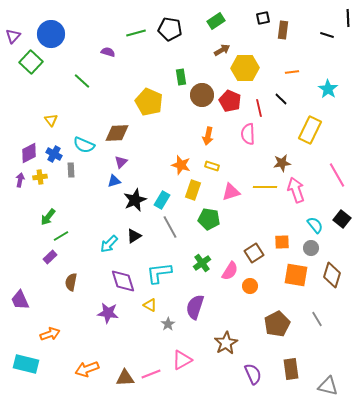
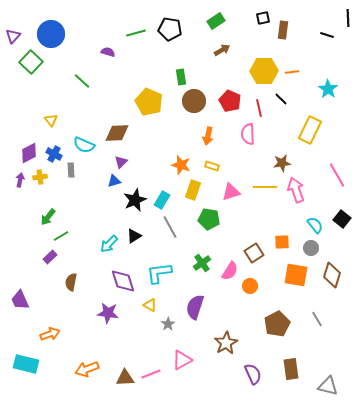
yellow hexagon at (245, 68): moved 19 px right, 3 px down
brown circle at (202, 95): moved 8 px left, 6 px down
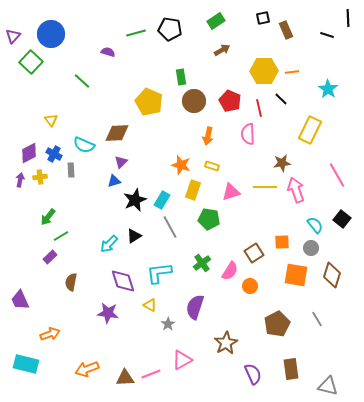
brown rectangle at (283, 30): moved 3 px right; rotated 30 degrees counterclockwise
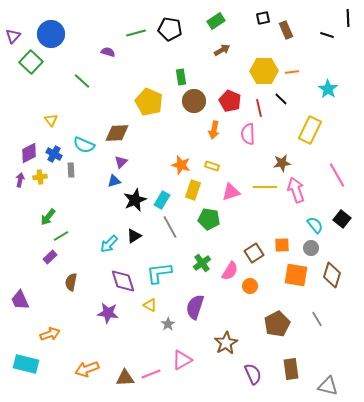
orange arrow at (208, 136): moved 6 px right, 6 px up
orange square at (282, 242): moved 3 px down
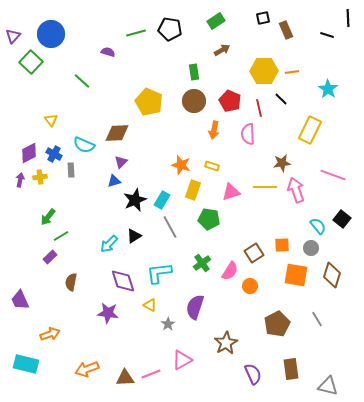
green rectangle at (181, 77): moved 13 px right, 5 px up
pink line at (337, 175): moved 4 px left; rotated 40 degrees counterclockwise
cyan semicircle at (315, 225): moved 3 px right, 1 px down
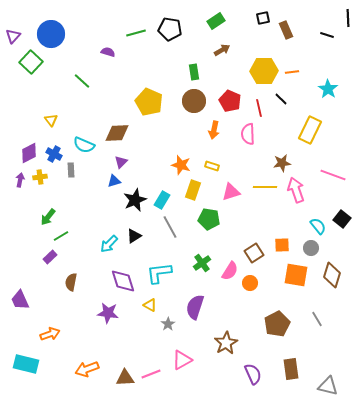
orange circle at (250, 286): moved 3 px up
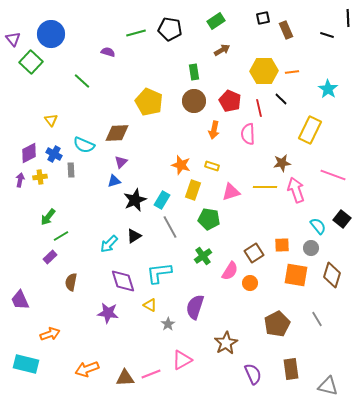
purple triangle at (13, 36): moved 3 px down; rotated 21 degrees counterclockwise
green cross at (202, 263): moved 1 px right, 7 px up
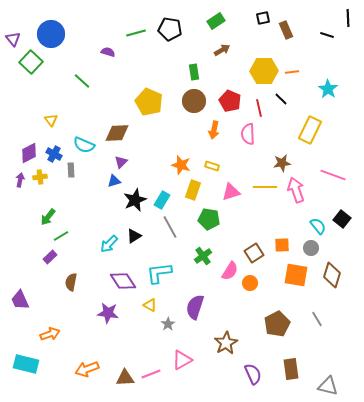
purple diamond at (123, 281): rotated 16 degrees counterclockwise
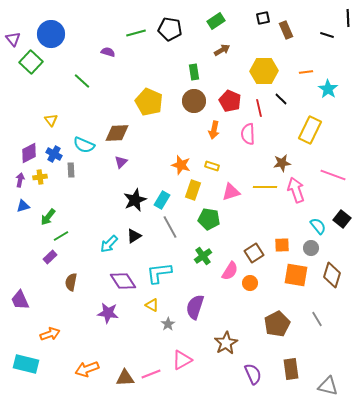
orange line at (292, 72): moved 14 px right
blue triangle at (114, 181): moved 91 px left, 25 px down
yellow triangle at (150, 305): moved 2 px right
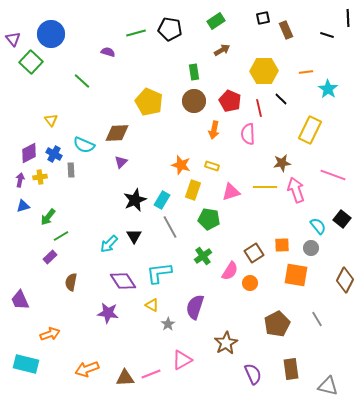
black triangle at (134, 236): rotated 28 degrees counterclockwise
brown diamond at (332, 275): moved 13 px right, 5 px down; rotated 10 degrees clockwise
